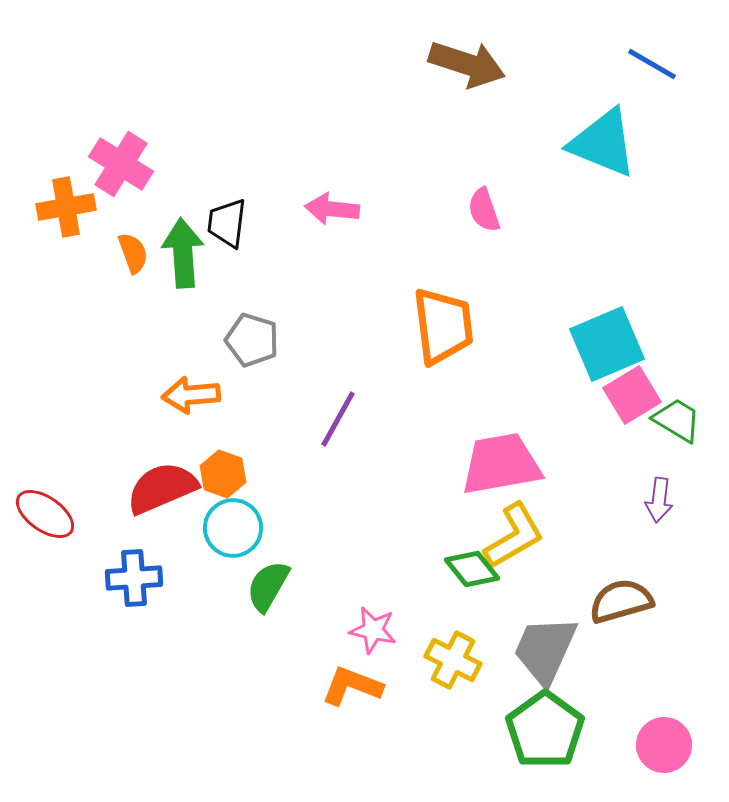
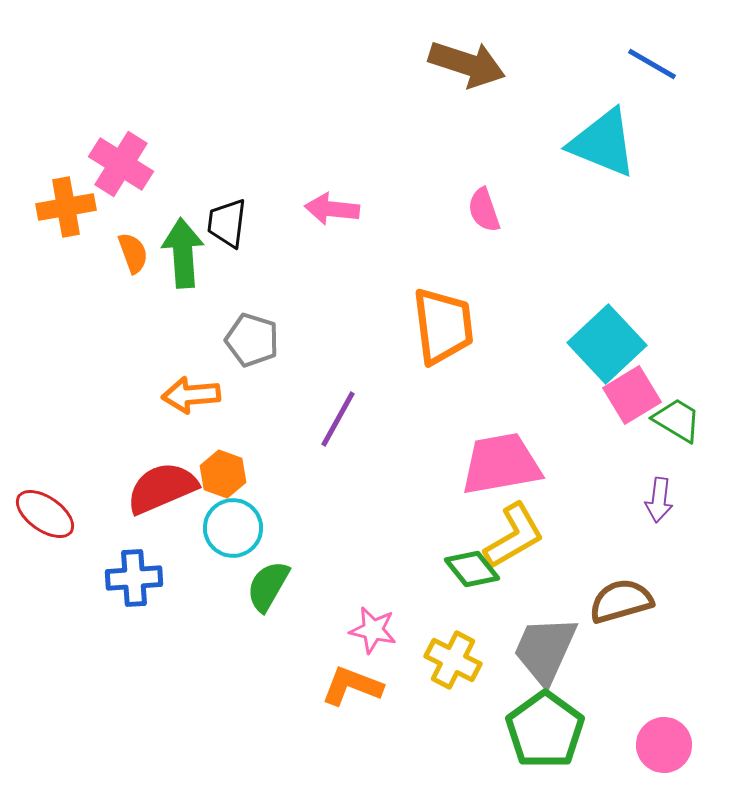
cyan square: rotated 20 degrees counterclockwise
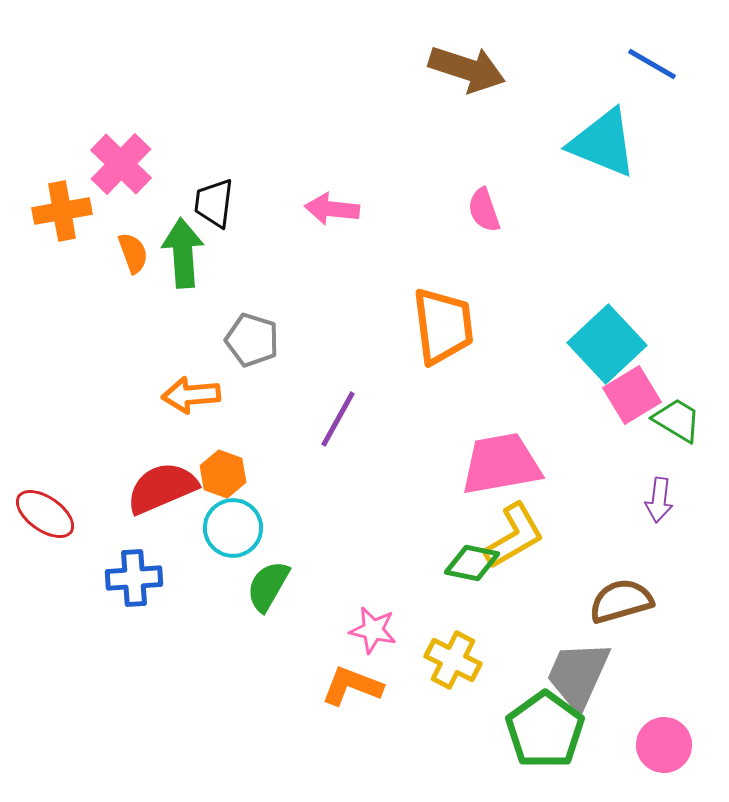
brown arrow: moved 5 px down
pink cross: rotated 12 degrees clockwise
orange cross: moved 4 px left, 4 px down
black trapezoid: moved 13 px left, 20 px up
green diamond: moved 6 px up; rotated 40 degrees counterclockwise
gray trapezoid: moved 33 px right, 25 px down
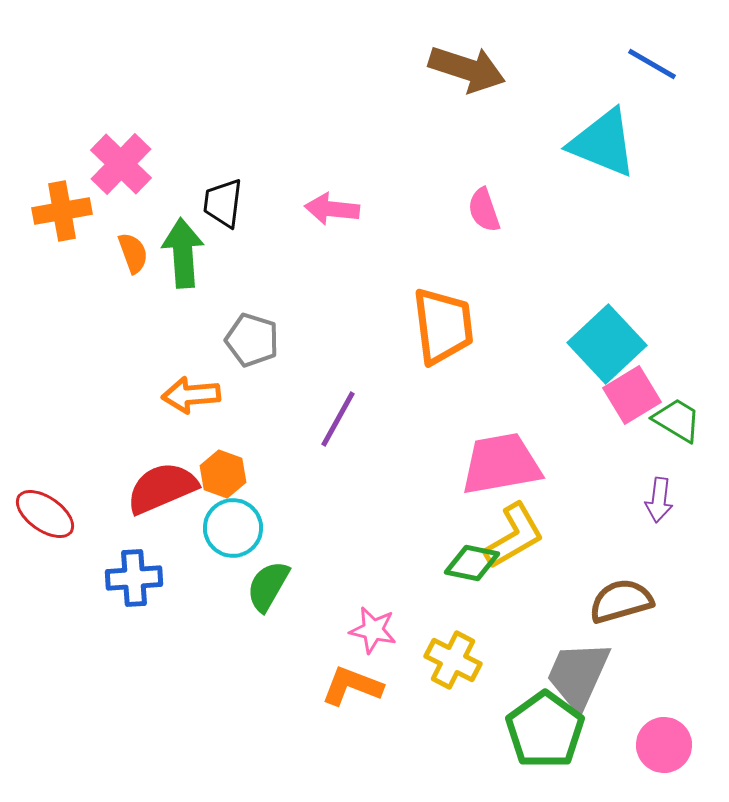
black trapezoid: moved 9 px right
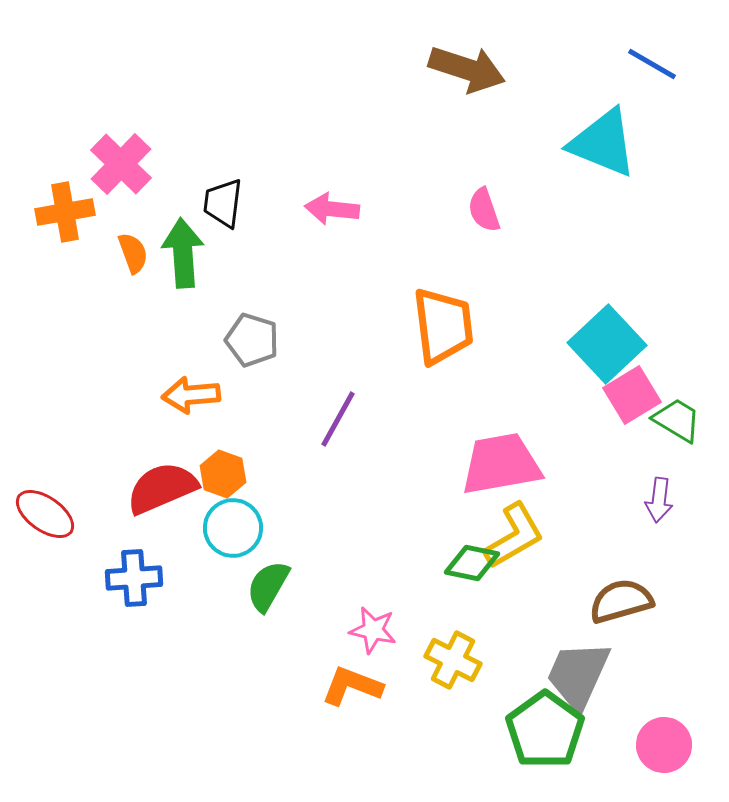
orange cross: moved 3 px right, 1 px down
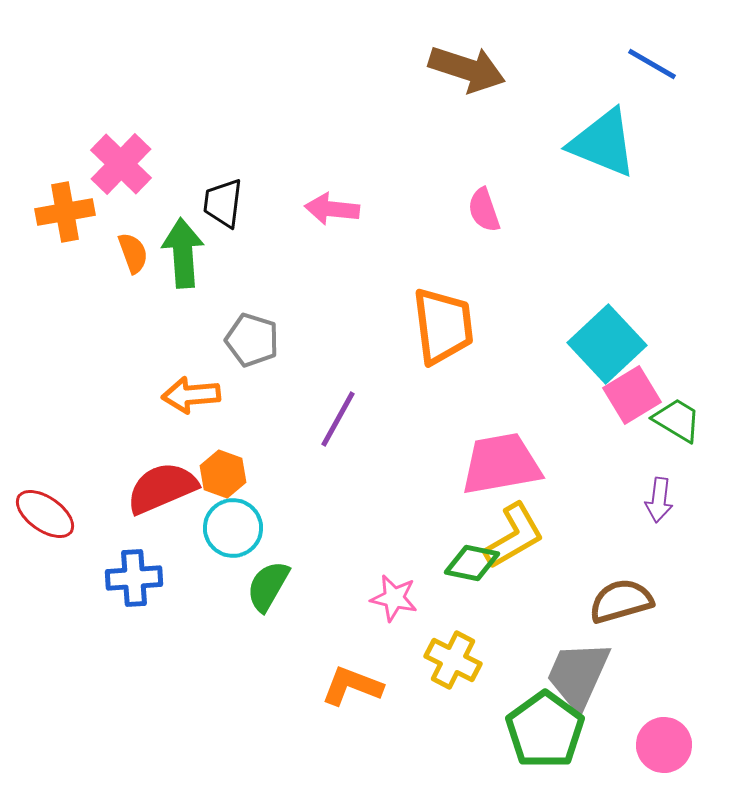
pink star: moved 21 px right, 32 px up
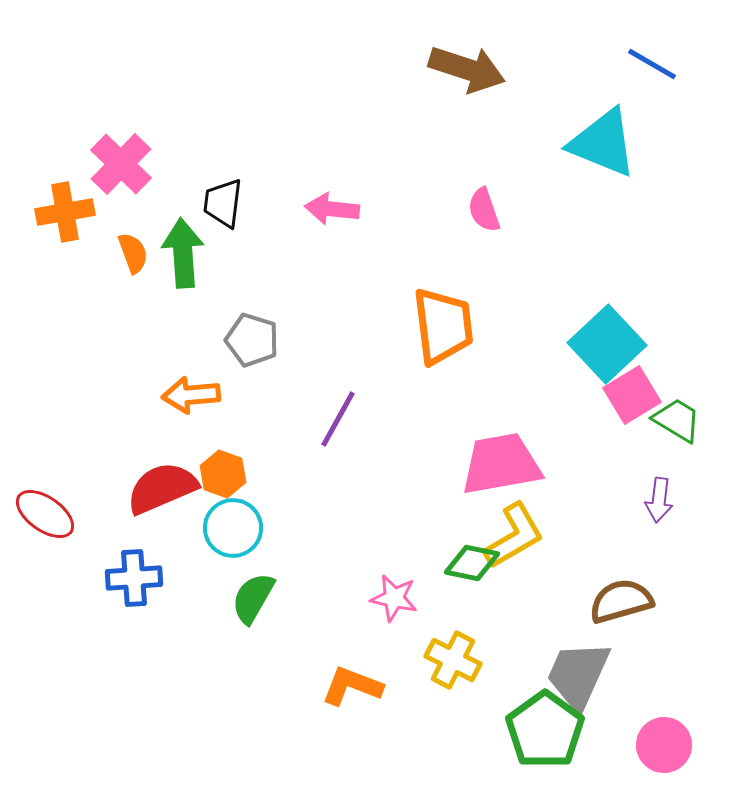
green semicircle: moved 15 px left, 12 px down
